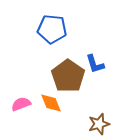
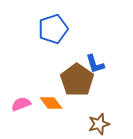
blue pentagon: moved 1 px right; rotated 24 degrees counterclockwise
brown pentagon: moved 9 px right, 4 px down
orange diamond: rotated 15 degrees counterclockwise
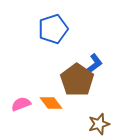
blue L-shape: moved 1 px left; rotated 110 degrees counterclockwise
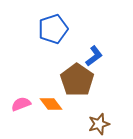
blue L-shape: moved 8 px up
orange diamond: moved 1 px down
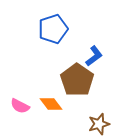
pink semicircle: moved 1 px left, 2 px down; rotated 132 degrees counterclockwise
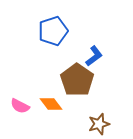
blue pentagon: moved 2 px down
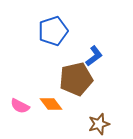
brown pentagon: moved 1 px left, 1 px up; rotated 24 degrees clockwise
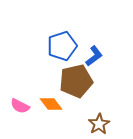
blue pentagon: moved 9 px right, 15 px down
brown pentagon: moved 2 px down
brown star: rotated 15 degrees counterclockwise
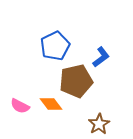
blue pentagon: moved 7 px left; rotated 8 degrees counterclockwise
blue L-shape: moved 7 px right, 1 px down
